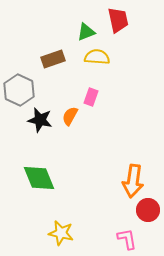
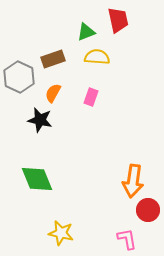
gray hexagon: moved 13 px up
orange semicircle: moved 17 px left, 23 px up
green diamond: moved 2 px left, 1 px down
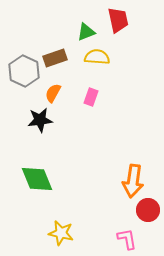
brown rectangle: moved 2 px right, 1 px up
gray hexagon: moved 5 px right, 6 px up
black star: rotated 20 degrees counterclockwise
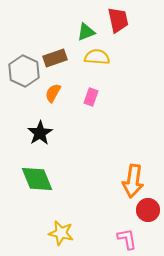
black star: moved 13 px down; rotated 25 degrees counterclockwise
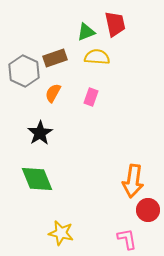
red trapezoid: moved 3 px left, 4 px down
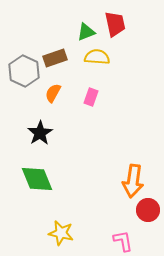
pink L-shape: moved 4 px left, 2 px down
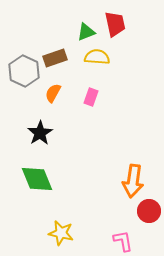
red circle: moved 1 px right, 1 px down
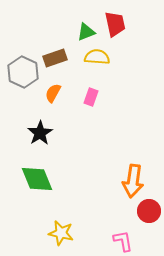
gray hexagon: moved 1 px left, 1 px down
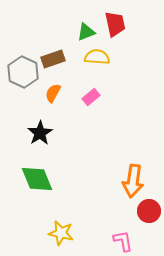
brown rectangle: moved 2 px left, 1 px down
pink rectangle: rotated 30 degrees clockwise
